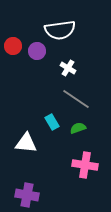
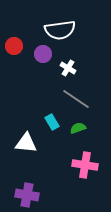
red circle: moved 1 px right
purple circle: moved 6 px right, 3 px down
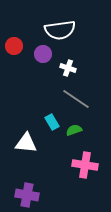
white cross: rotated 14 degrees counterclockwise
green semicircle: moved 4 px left, 2 px down
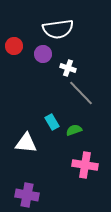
white semicircle: moved 2 px left, 1 px up
gray line: moved 5 px right, 6 px up; rotated 12 degrees clockwise
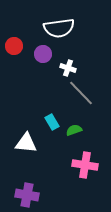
white semicircle: moved 1 px right, 1 px up
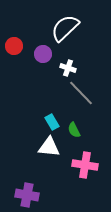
white semicircle: moved 6 px right; rotated 144 degrees clockwise
green semicircle: rotated 98 degrees counterclockwise
white triangle: moved 23 px right, 4 px down
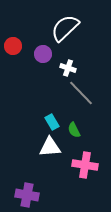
red circle: moved 1 px left
white triangle: moved 1 px right; rotated 10 degrees counterclockwise
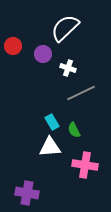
gray line: rotated 72 degrees counterclockwise
purple cross: moved 2 px up
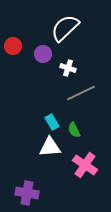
pink cross: rotated 25 degrees clockwise
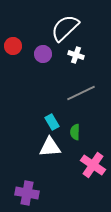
white cross: moved 8 px right, 13 px up
green semicircle: moved 1 px right, 2 px down; rotated 28 degrees clockwise
pink cross: moved 8 px right
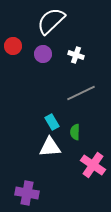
white semicircle: moved 14 px left, 7 px up
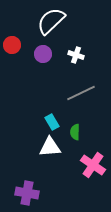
red circle: moved 1 px left, 1 px up
